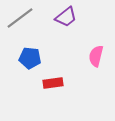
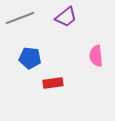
gray line: rotated 16 degrees clockwise
pink semicircle: rotated 20 degrees counterclockwise
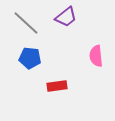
gray line: moved 6 px right, 5 px down; rotated 64 degrees clockwise
red rectangle: moved 4 px right, 3 px down
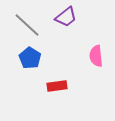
gray line: moved 1 px right, 2 px down
blue pentagon: rotated 25 degrees clockwise
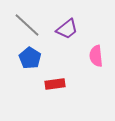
purple trapezoid: moved 1 px right, 12 px down
red rectangle: moved 2 px left, 2 px up
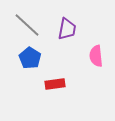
purple trapezoid: rotated 40 degrees counterclockwise
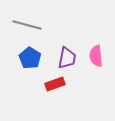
gray line: rotated 28 degrees counterclockwise
purple trapezoid: moved 29 px down
red rectangle: rotated 12 degrees counterclockwise
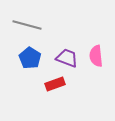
purple trapezoid: rotated 80 degrees counterclockwise
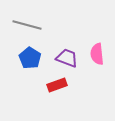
pink semicircle: moved 1 px right, 2 px up
red rectangle: moved 2 px right, 1 px down
